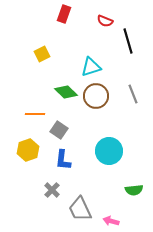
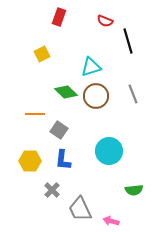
red rectangle: moved 5 px left, 3 px down
yellow hexagon: moved 2 px right, 11 px down; rotated 20 degrees clockwise
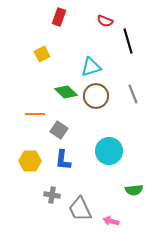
gray cross: moved 5 px down; rotated 35 degrees counterclockwise
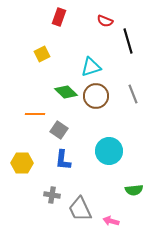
yellow hexagon: moved 8 px left, 2 px down
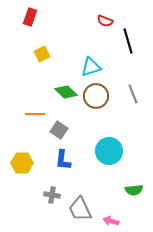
red rectangle: moved 29 px left
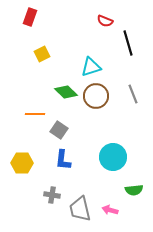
black line: moved 2 px down
cyan circle: moved 4 px right, 6 px down
gray trapezoid: rotated 12 degrees clockwise
pink arrow: moved 1 px left, 11 px up
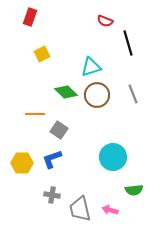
brown circle: moved 1 px right, 1 px up
blue L-shape: moved 11 px left, 1 px up; rotated 65 degrees clockwise
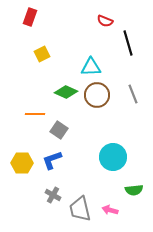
cyan triangle: rotated 15 degrees clockwise
green diamond: rotated 20 degrees counterclockwise
blue L-shape: moved 1 px down
gray cross: moved 1 px right; rotated 21 degrees clockwise
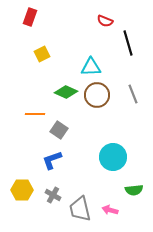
yellow hexagon: moved 27 px down
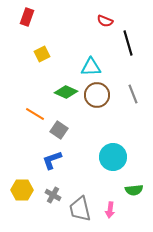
red rectangle: moved 3 px left
orange line: rotated 30 degrees clockwise
pink arrow: rotated 98 degrees counterclockwise
